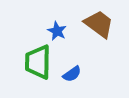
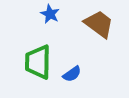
blue star: moved 7 px left, 17 px up
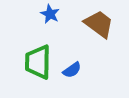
blue semicircle: moved 4 px up
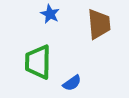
brown trapezoid: rotated 48 degrees clockwise
blue semicircle: moved 13 px down
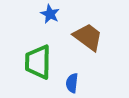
brown trapezoid: moved 11 px left, 13 px down; rotated 48 degrees counterclockwise
blue semicircle: rotated 132 degrees clockwise
